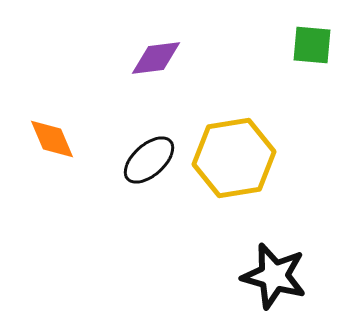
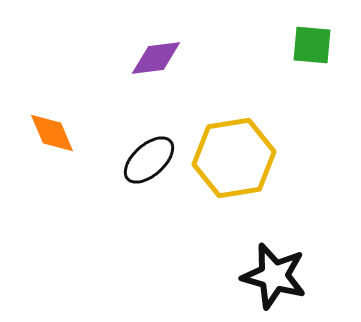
orange diamond: moved 6 px up
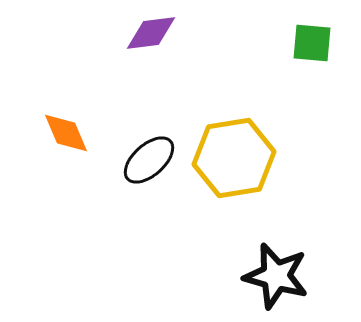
green square: moved 2 px up
purple diamond: moved 5 px left, 25 px up
orange diamond: moved 14 px right
black star: moved 2 px right
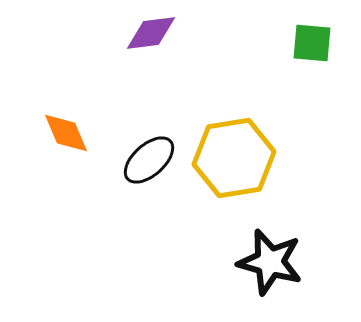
black star: moved 6 px left, 14 px up
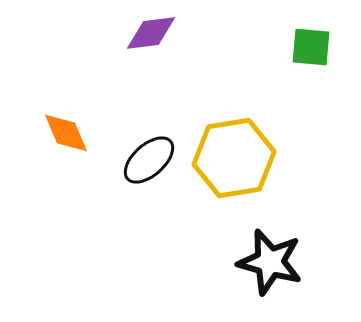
green square: moved 1 px left, 4 px down
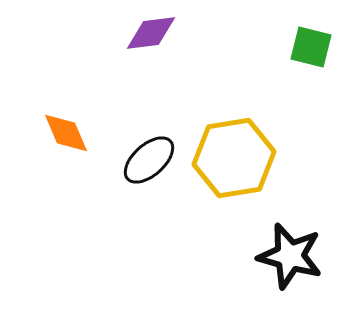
green square: rotated 9 degrees clockwise
black star: moved 20 px right, 6 px up
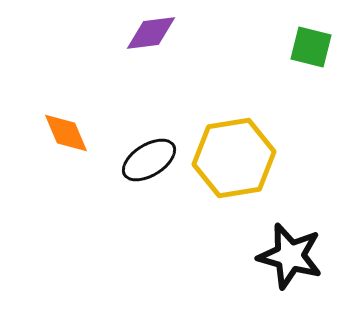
black ellipse: rotated 10 degrees clockwise
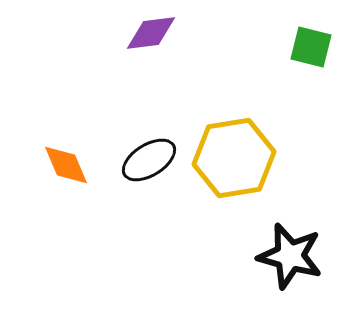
orange diamond: moved 32 px down
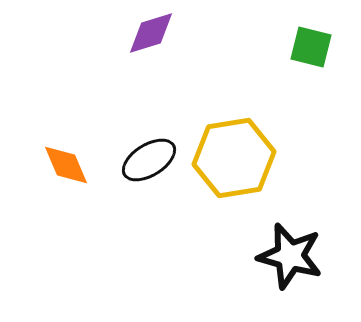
purple diamond: rotated 10 degrees counterclockwise
